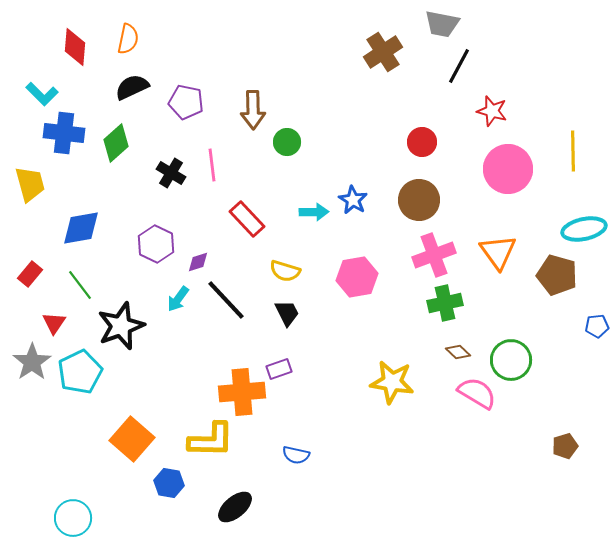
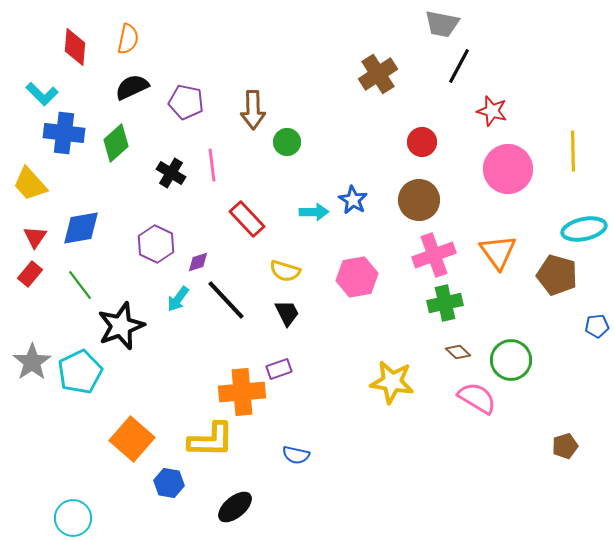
brown cross at (383, 52): moved 5 px left, 22 px down
yellow trapezoid at (30, 184): rotated 153 degrees clockwise
red triangle at (54, 323): moved 19 px left, 86 px up
pink semicircle at (477, 393): moved 5 px down
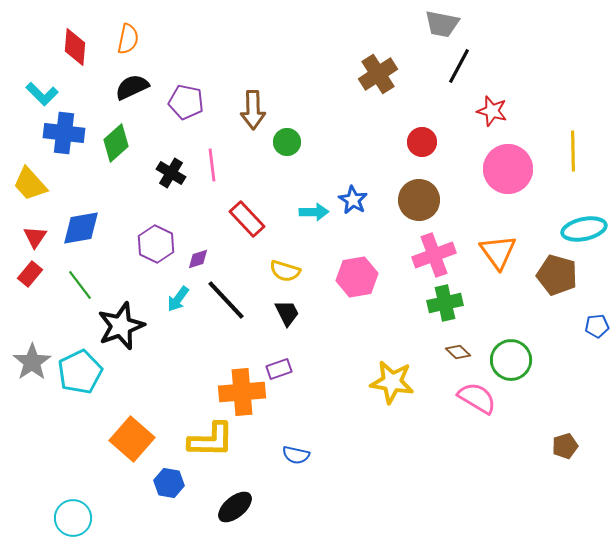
purple diamond at (198, 262): moved 3 px up
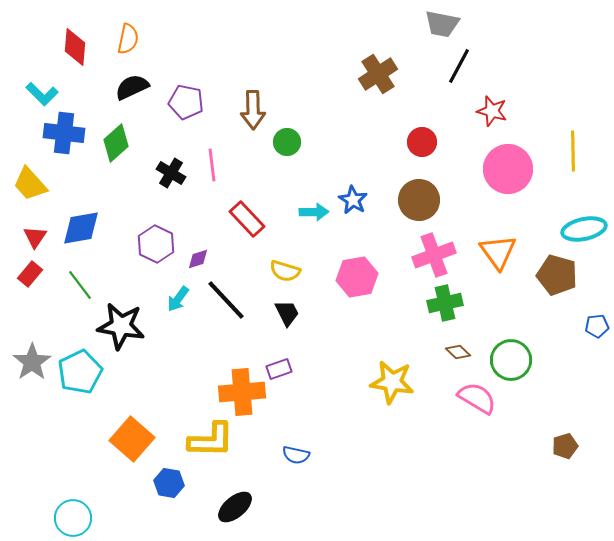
black star at (121, 326): rotated 30 degrees clockwise
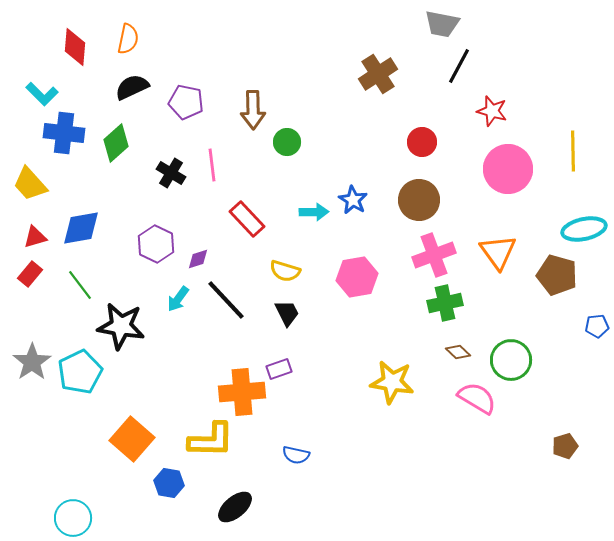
red triangle at (35, 237): rotated 40 degrees clockwise
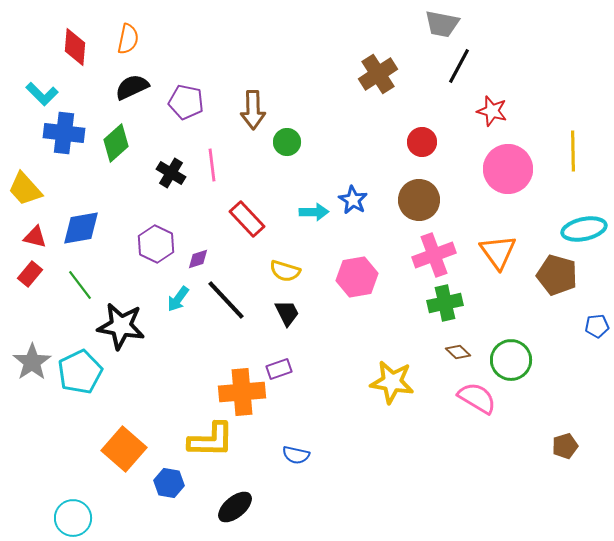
yellow trapezoid at (30, 184): moved 5 px left, 5 px down
red triangle at (35, 237): rotated 30 degrees clockwise
orange square at (132, 439): moved 8 px left, 10 px down
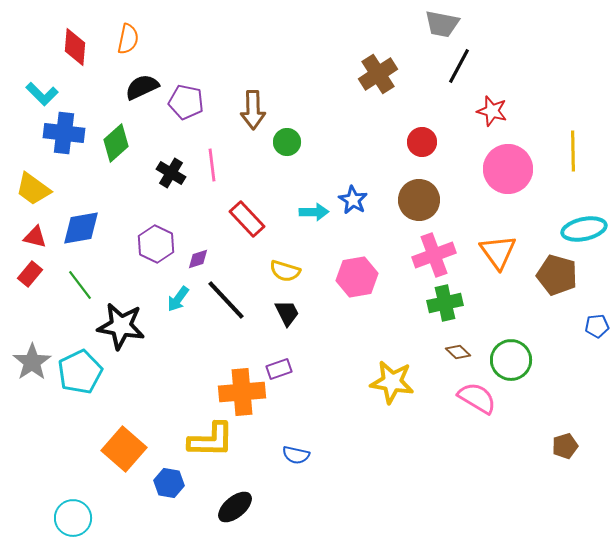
black semicircle at (132, 87): moved 10 px right
yellow trapezoid at (25, 189): moved 8 px right; rotated 12 degrees counterclockwise
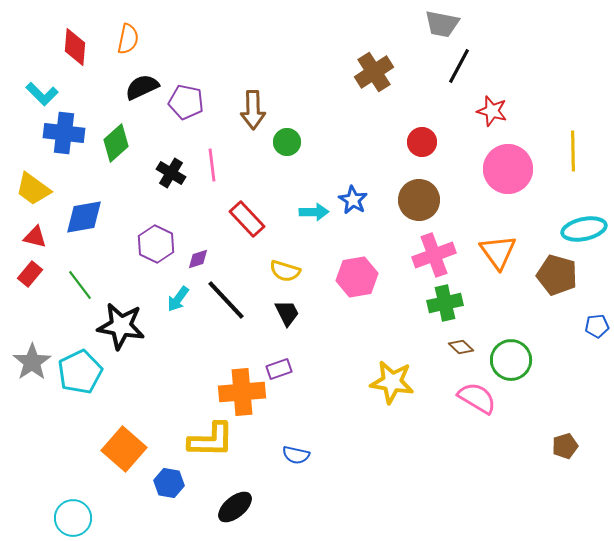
brown cross at (378, 74): moved 4 px left, 2 px up
blue diamond at (81, 228): moved 3 px right, 11 px up
brown diamond at (458, 352): moved 3 px right, 5 px up
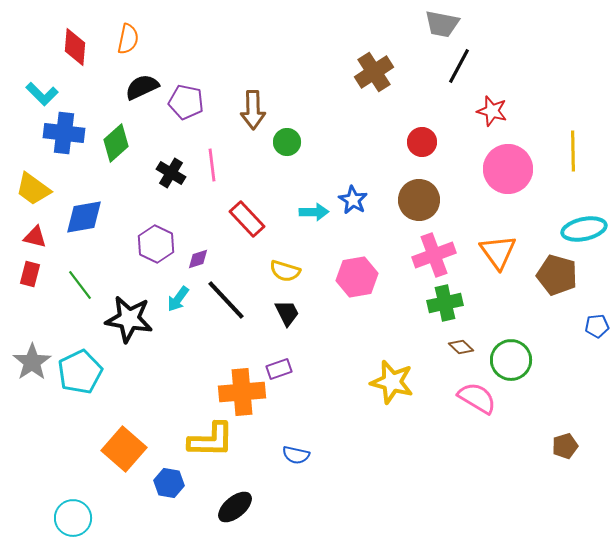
red rectangle at (30, 274): rotated 25 degrees counterclockwise
black star at (121, 326): moved 8 px right, 7 px up
yellow star at (392, 382): rotated 6 degrees clockwise
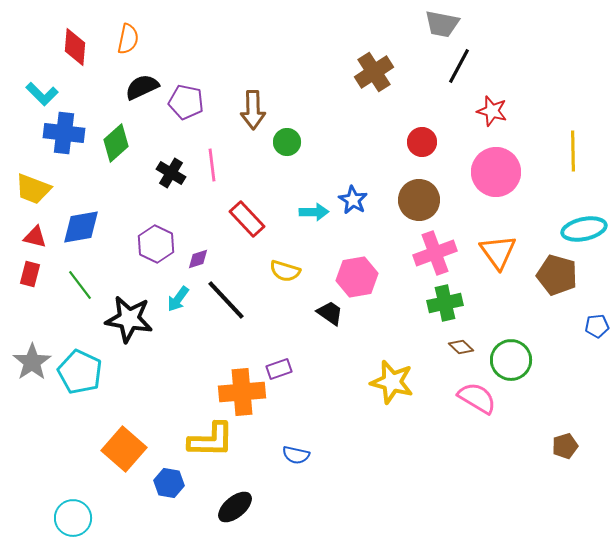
pink circle at (508, 169): moved 12 px left, 3 px down
yellow trapezoid at (33, 189): rotated 15 degrees counterclockwise
blue diamond at (84, 217): moved 3 px left, 10 px down
pink cross at (434, 255): moved 1 px right, 2 px up
black trapezoid at (287, 313): moved 43 px right; rotated 28 degrees counterclockwise
cyan pentagon at (80, 372): rotated 21 degrees counterclockwise
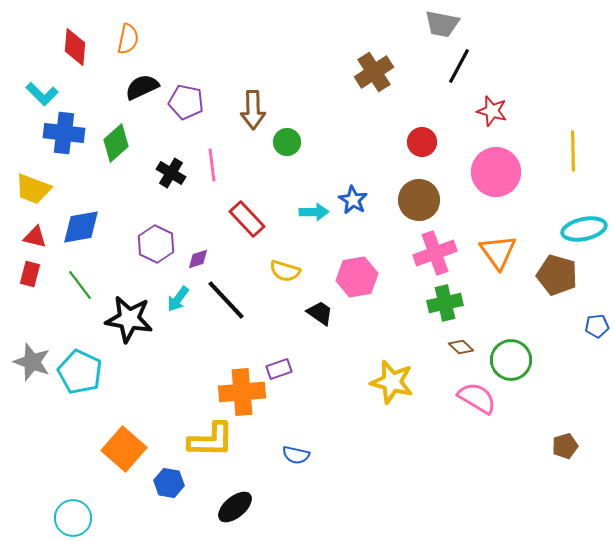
black trapezoid at (330, 313): moved 10 px left
gray star at (32, 362): rotated 18 degrees counterclockwise
